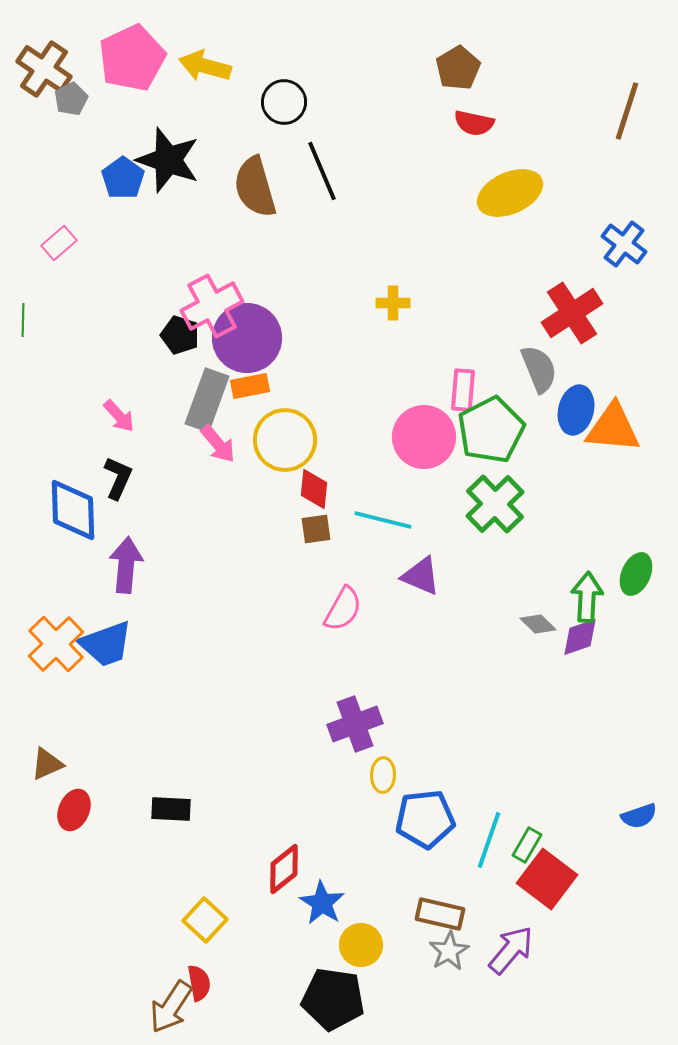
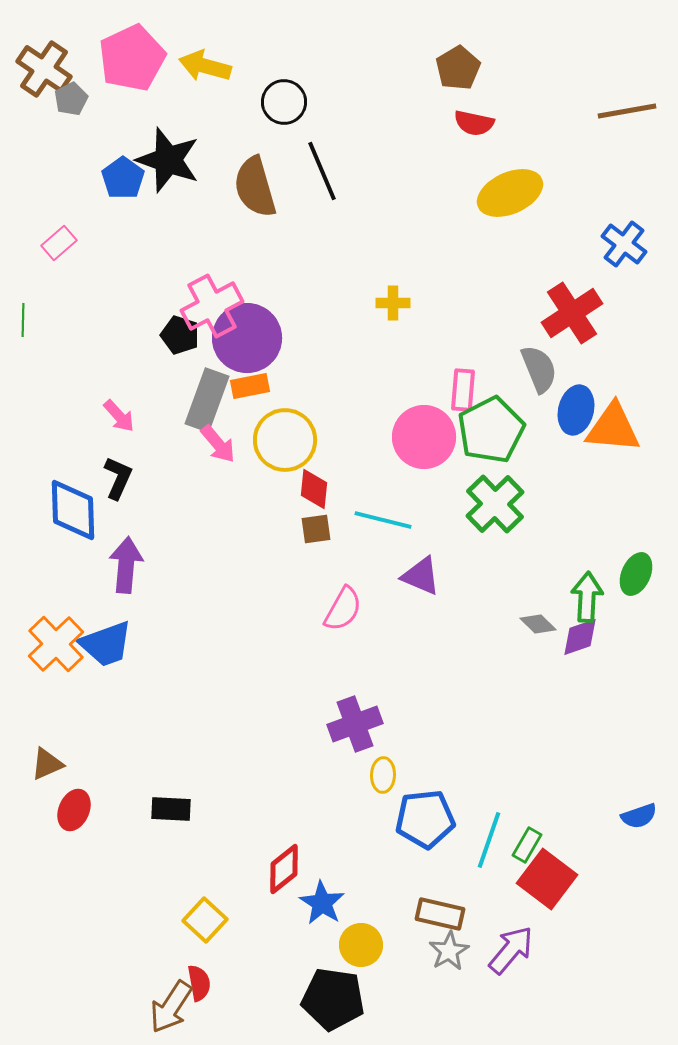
brown line at (627, 111): rotated 62 degrees clockwise
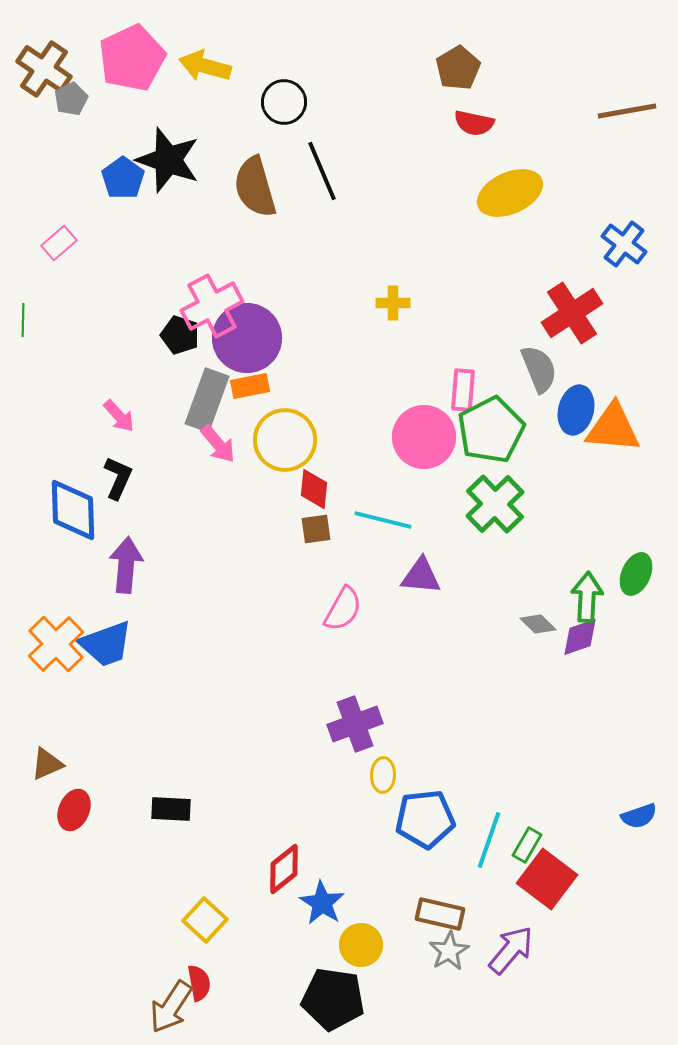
purple triangle at (421, 576): rotated 18 degrees counterclockwise
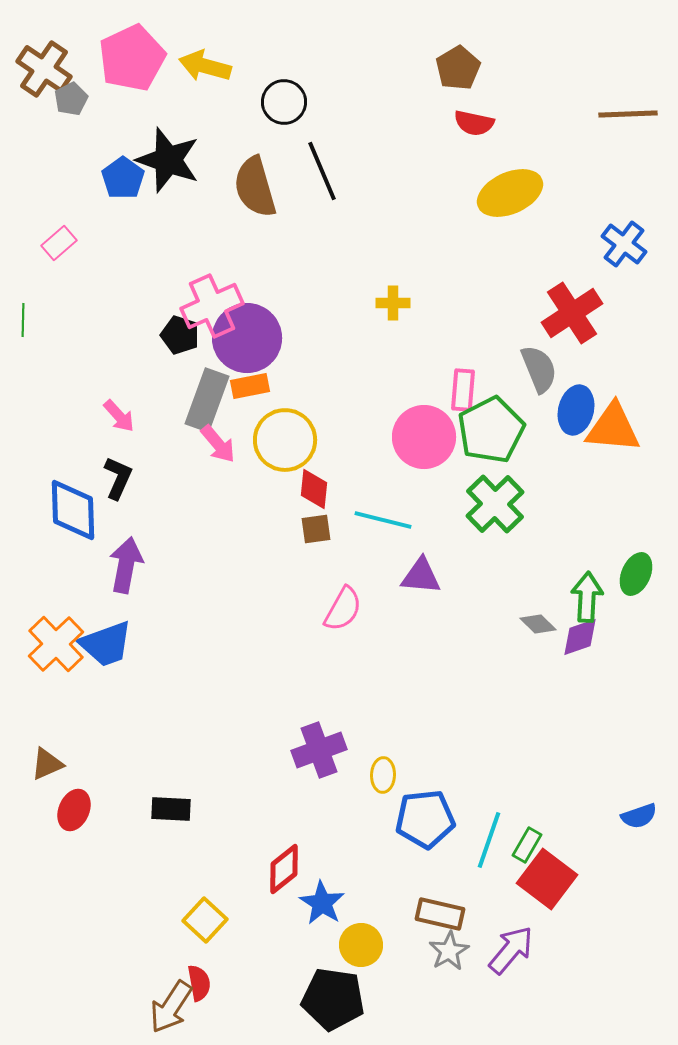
brown line at (627, 111): moved 1 px right, 3 px down; rotated 8 degrees clockwise
pink cross at (212, 306): rotated 4 degrees clockwise
purple arrow at (126, 565): rotated 6 degrees clockwise
purple cross at (355, 724): moved 36 px left, 26 px down
